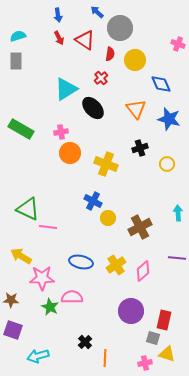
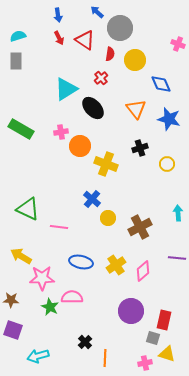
orange circle at (70, 153): moved 10 px right, 7 px up
blue cross at (93, 201): moved 1 px left, 2 px up; rotated 12 degrees clockwise
pink line at (48, 227): moved 11 px right
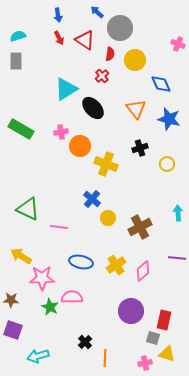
red cross at (101, 78): moved 1 px right, 2 px up
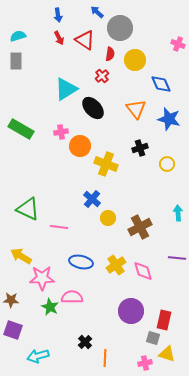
pink diamond at (143, 271): rotated 65 degrees counterclockwise
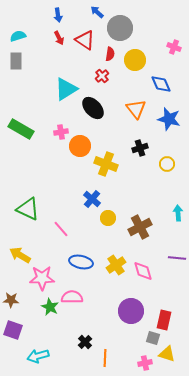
pink cross at (178, 44): moved 4 px left, 3 px down
pink line at (59, 227): moved 2 px right, 2 px down; rotated 42 degrees clockwise
yellow arrow at (21, 256): moved 1 px left, 1 px up
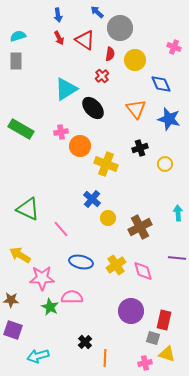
yellow circle at (167, 164): moved 2 px left
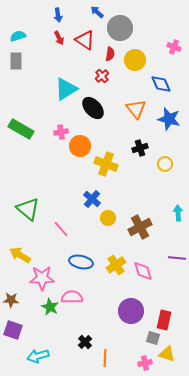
green triangle at (28, 209): rotated 15 degrees clockwise
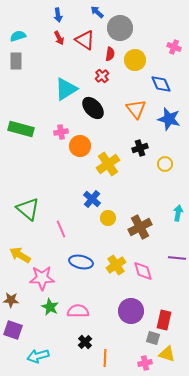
green rectangle at (21, 129): rotated 15 degrees counterclockwise
yellow cross at (106, 164): moved 2 px right; rotated 35 degrees clockwise
cyan arrow at (178, 213): rotated 14 degrees clockwise
pink line at (61, 229): rotated 18 degrees clockwise
pink semicircle at (72, 297): moved 6 px right, 14 px down
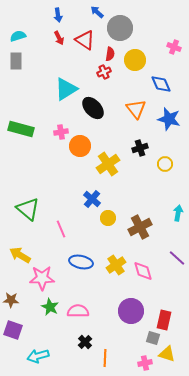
red cross at (102, 76): moved 2 px right, 4 px up; rotated 16 degrees clockwise
purple line at (177, 258): rotated 36 degrees clockwise
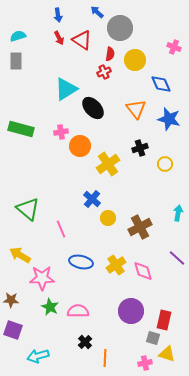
red triangle at (85, 40): moved 3 px left
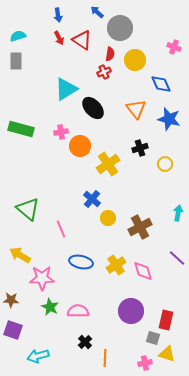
red rectangle at (164, 320): moved 2 px right
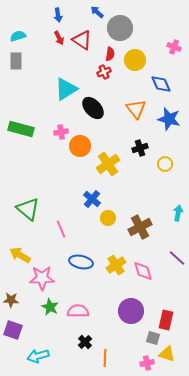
pink cross at (145, 363): moved 2 px right
